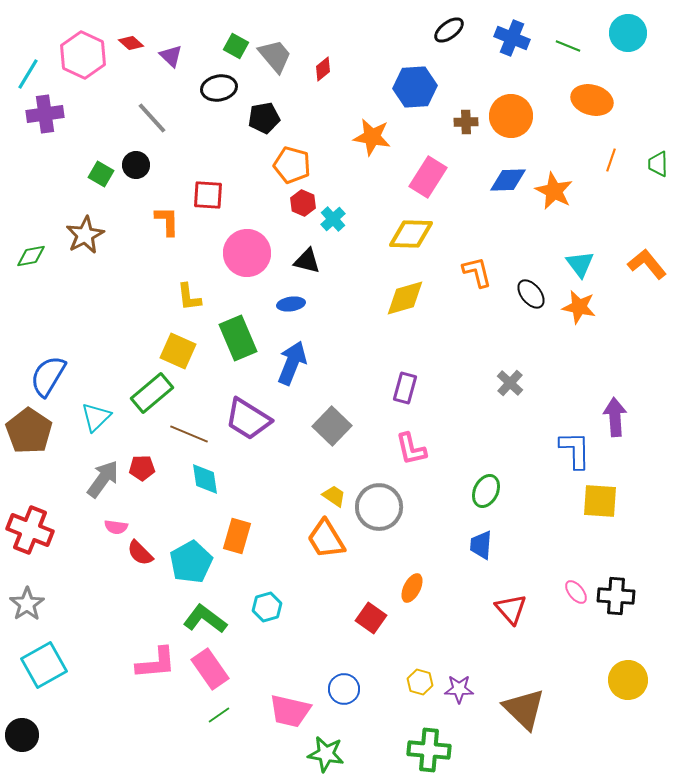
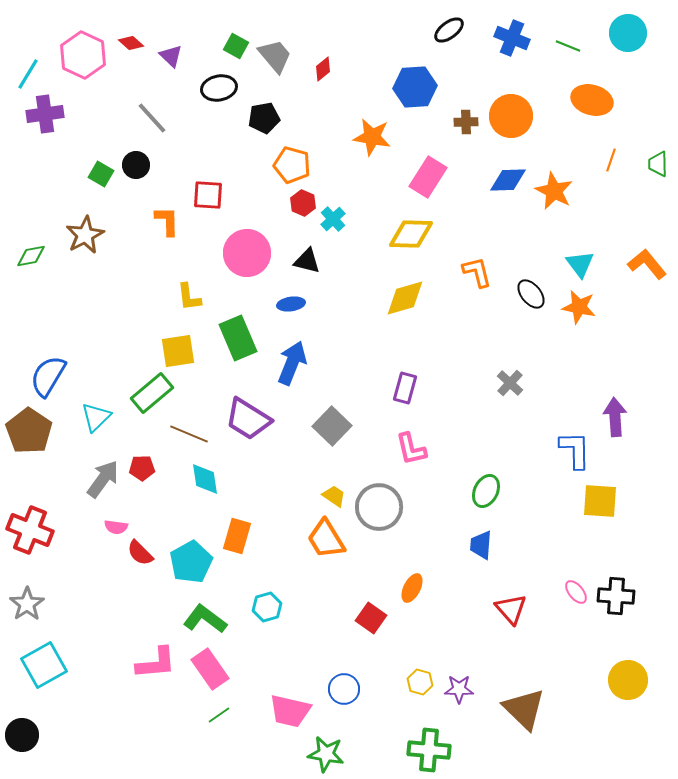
yellow square at (178, 351): rotated 33 degrees counterclockwise
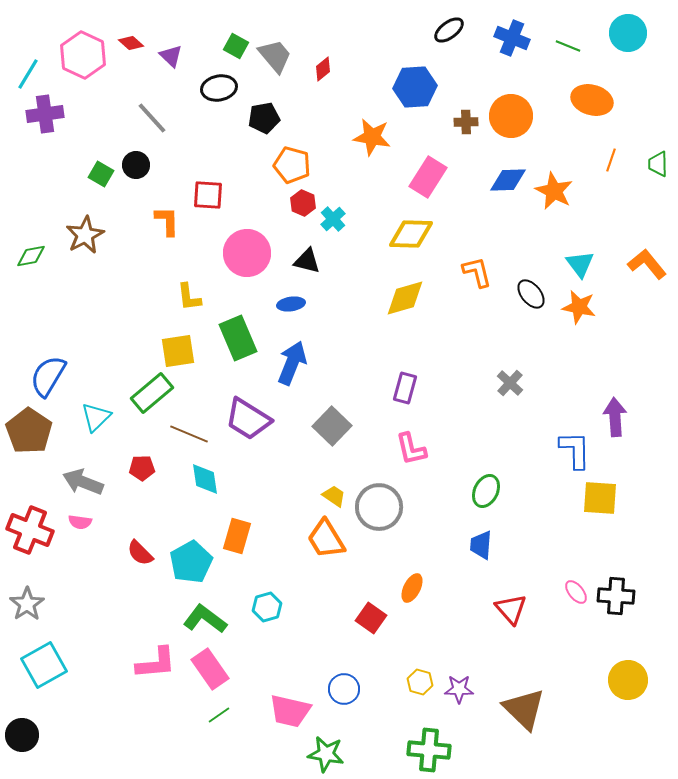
gray arrow at (103, 479): moved 20 px left, 3 px down; rotated 105 degrees counterclockwise
yellow square at (600, 501): moved 3 px up
pink semicircle at (116, 527): moved 36 px left, 5 px up
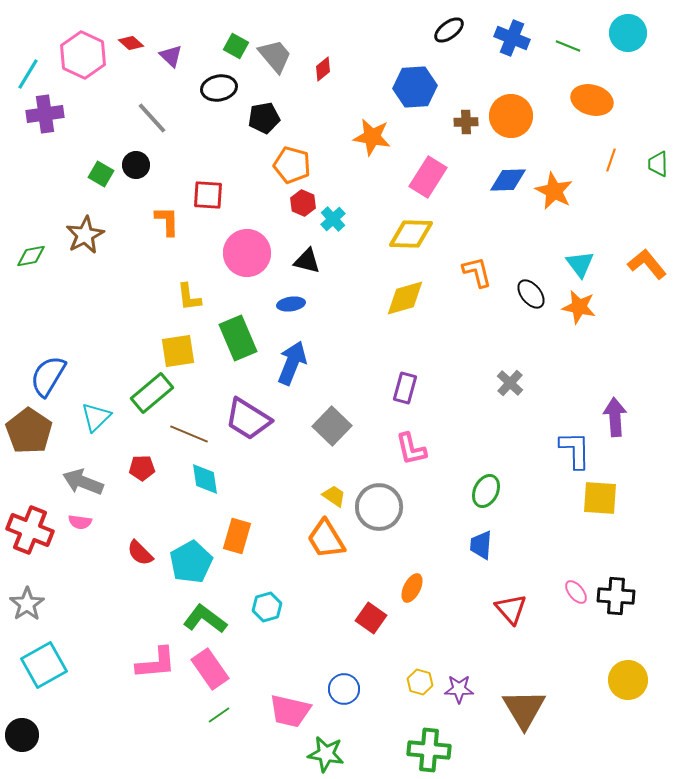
brown triangle at (524, 709): rotated 15 degrees clockwise
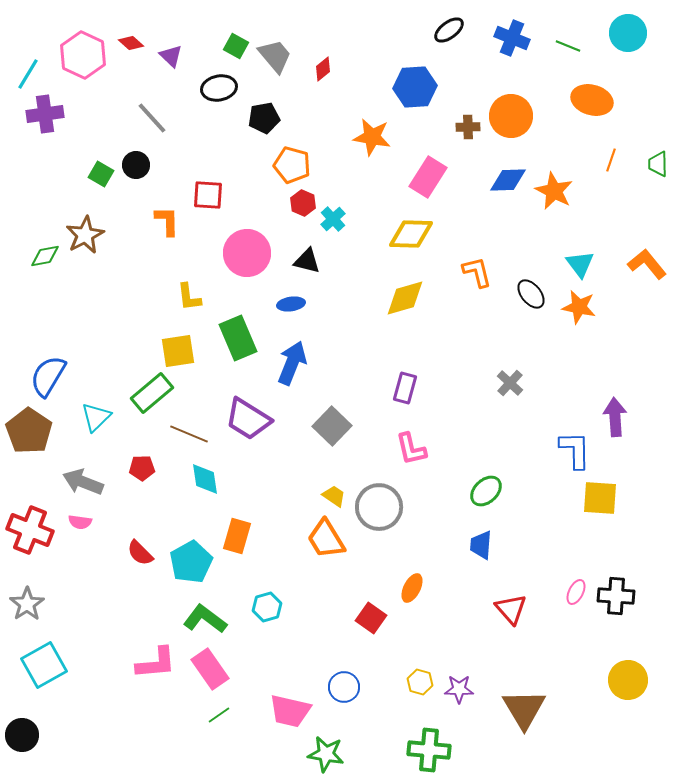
brown cross at (466, 122): moved 2 px right, 5 px down
green diamond at (31, 256): moved 14 px right
green ellipse at (486, 491): rotated 20 degrees clockwise
pink ellipse at (576, 592): rotated 65 degrees clockwise
blue circle at (344, 689): moved 2 px up
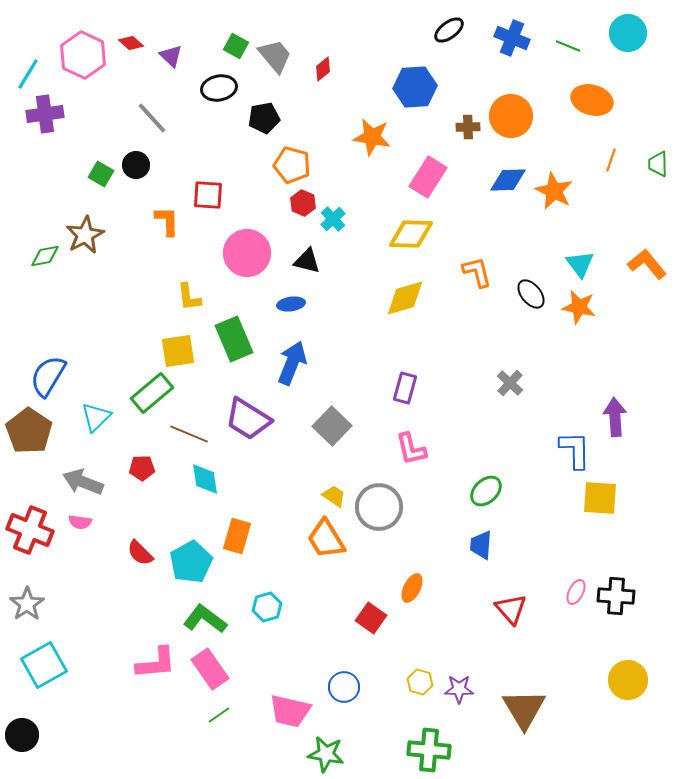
green rectangle at (238, 338): moved 4 px left, 1 px down
